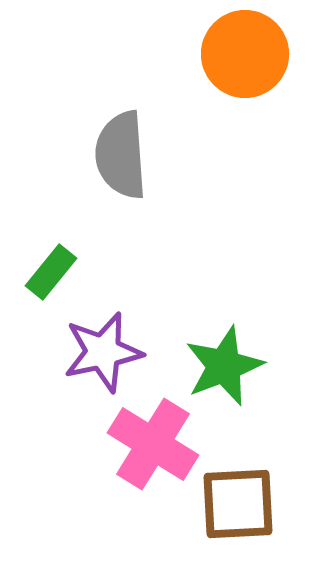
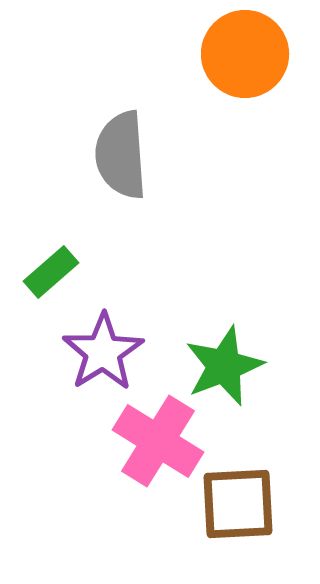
green rectangle: rotated 10 degrees clockwise
purple star: rotated 20 degrees counterclockwise
pink cross: moved 5 px right, 3 px up
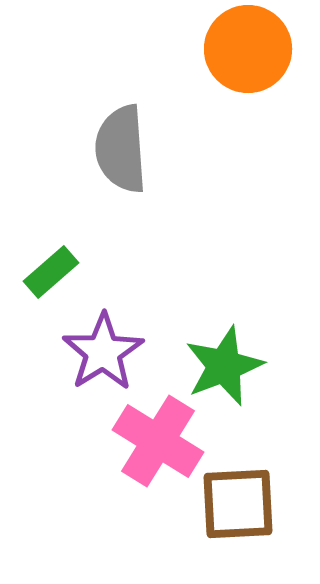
orange circle: moved 3 px right, 5 px up
gray semicircle: moved 6 px up
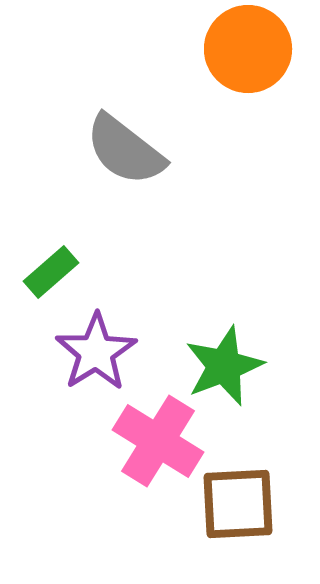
gray semicircle: moved 4 px right, 1 px down; rotated 48 degrees counterclockwise
purple star: moved 7 px left
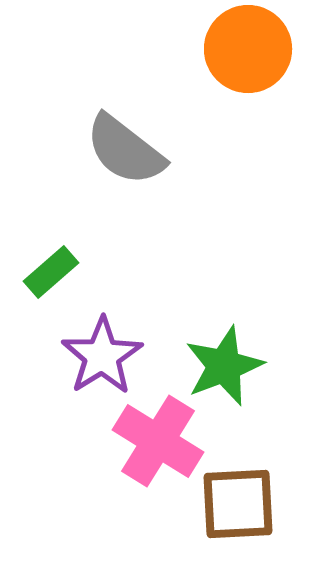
purple star: moved 6 px right, 4 px down
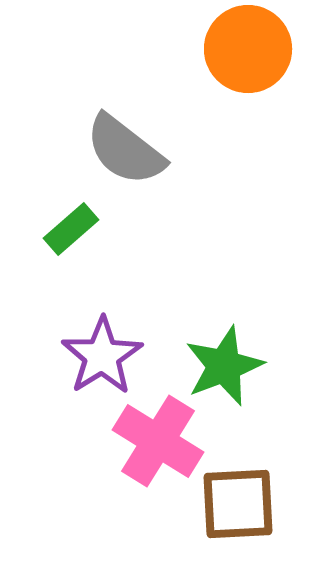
green rectangle: moved 20 px right, 43 px up
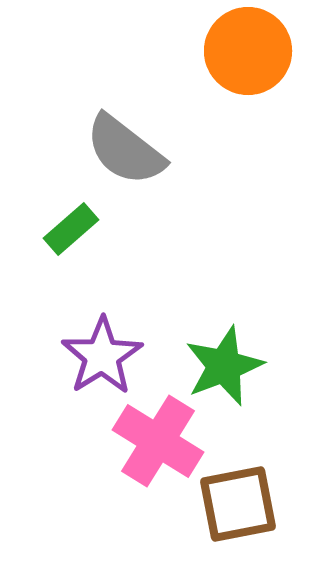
orange circle: moved 2 px down
brown square: rotated 8 degrees counterclockwise
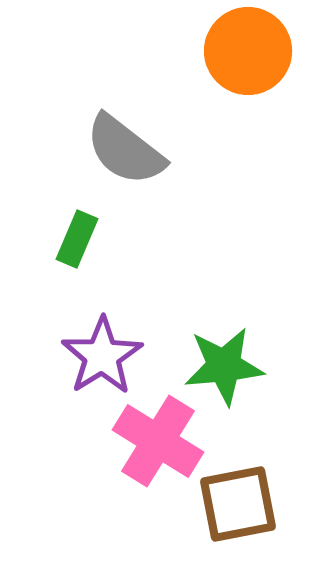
green rectangle: moved 6 px right, 10 px down; rotated 26 degrees counterclockwise
green star: rotated 16 degrees clockwise
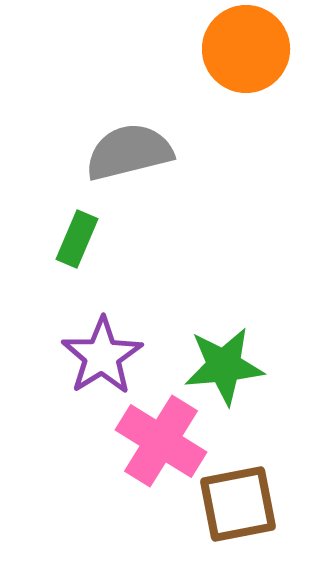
orange circle: moved 2 px left, 2 px up
gray semicircle: moved 4 px right, 2 px down; rotated 128 degrees clockwise
pink cross: moved 3 px right
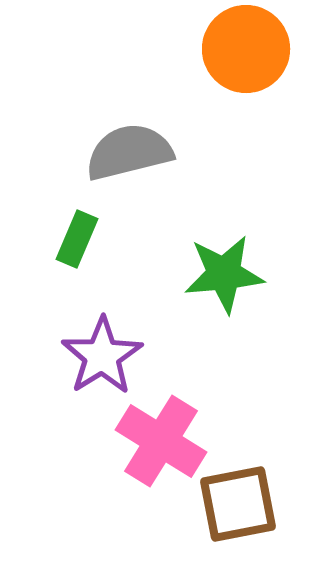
green star: moved 92 px up
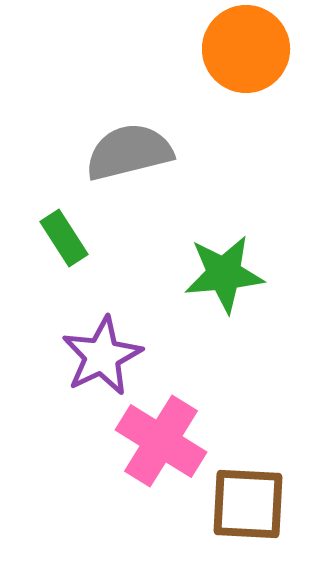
green rectangle: moved 13 px left, 1 px up; rotated 56 degrees counterclockwise
purple star: rotated 6 degrees clockwise
brown square: moved 10 px right; rotated 14 degrees clockwise
